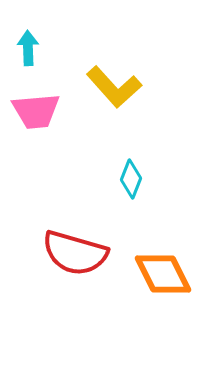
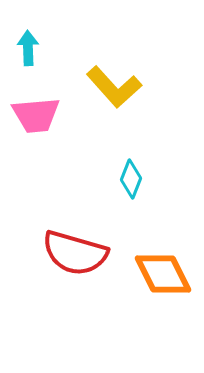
pink trapezoid: moved 4 px down
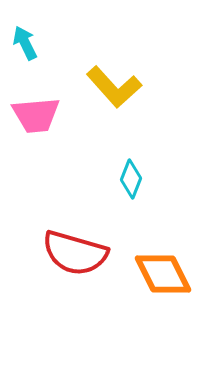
cyan arrow: moved 3 px left, 5 px up; rotated 24 degrees counterclockwise
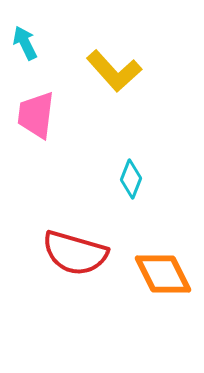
yellow L-shape: moved 16 px up
pink trapezoid: rotated 102 degrees clockwise
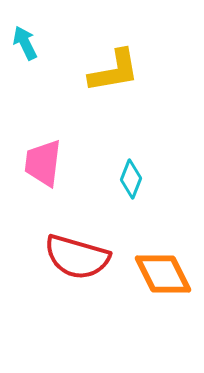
yellow L-shape: rotated 58 degrees counterclockwise
pink trapezoid: moved 7 px right, 48 px down
red semicircle: moved 2 px right, 4 px down
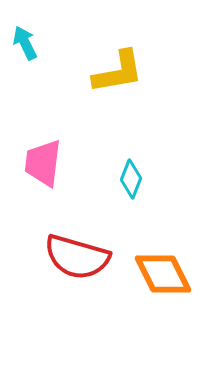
yellow L-shape: moved 4 px right, 1 px down
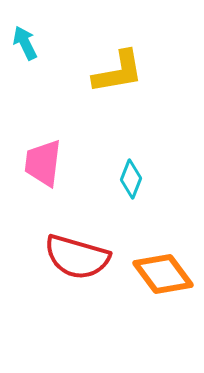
orange diamond: rotated 10 degrees counterclockwise
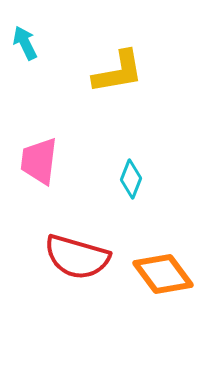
pink trapezoid: moved 4 px left, 2 px up
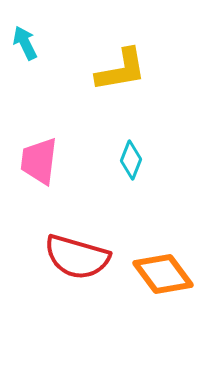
yellow L-shape: moved 3 px right, 2 px up
cyan diamond: moved 19 px up
